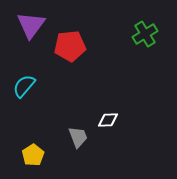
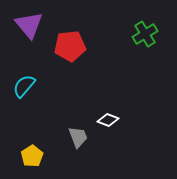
purple triangle: moved 2 px left; rotated 16 degrees counterclockwise
white diamond: rotated 25 degrees clockwise
yellow pentagon: moved 1 px left, 1 px down
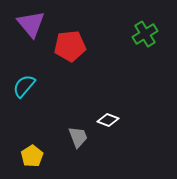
purple triangle: moved 2 px right, 1 px up
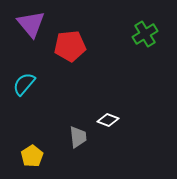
cyan semicircle: moved 2 px up
gray trapezoid: rotated 15 degrees clockwise
